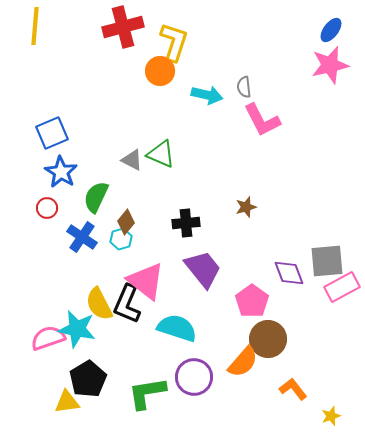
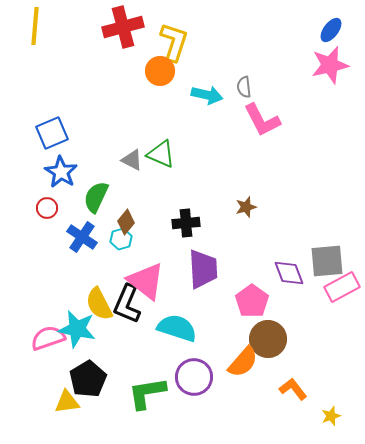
purple trapezoid: rotated 36 degrees clockwise
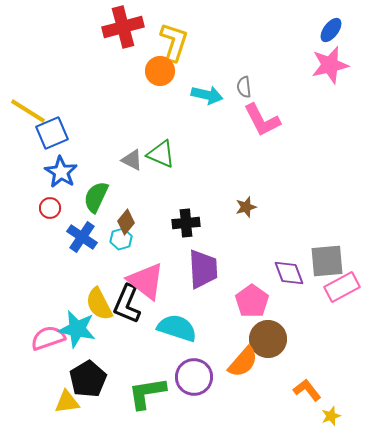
yellow line: moved 7 px left, 85 px down; rotated 63 degrees counterclockwise
red circle: moved 3 px right
orange L-shape: moved 14 px right, 1 px down
